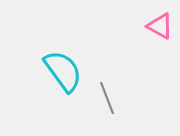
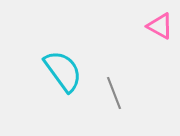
gray line: moved 7 px right, 5 px up
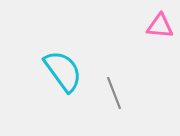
pink triangle: rotated 24 degrees counterclockwise
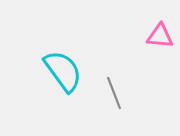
pink triangle: moved 10 px down
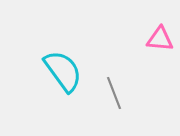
pink triangle: moved 3 px down
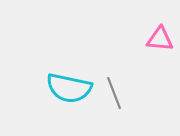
cyan semicircle: moved 6 px right, 17 px down; rotated 138 degrees clockwise
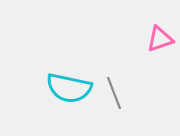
pink triangle: rotated 24 degrees counterclockwise
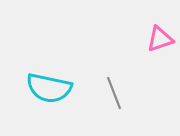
cyan semicircle: moved 20 px left
